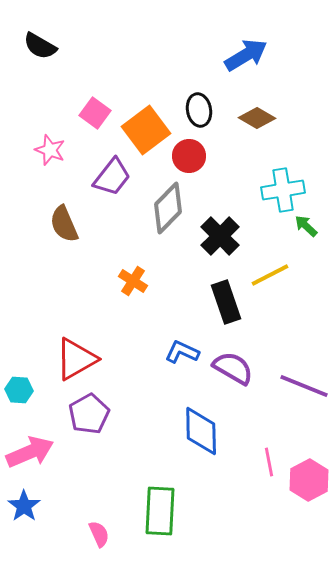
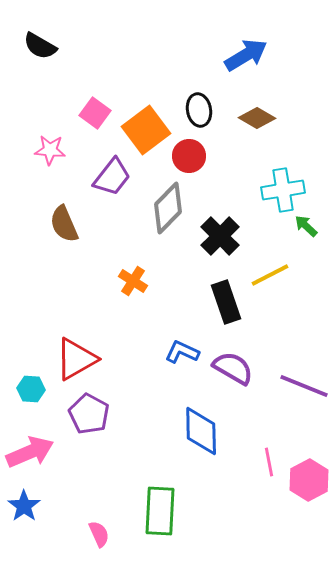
pink star: rotated 16 degrees counterclockwise
cyan hexagon: moved 12 px right, 1 px up
purple pentagon: rotated 15 degrees counterclockwise
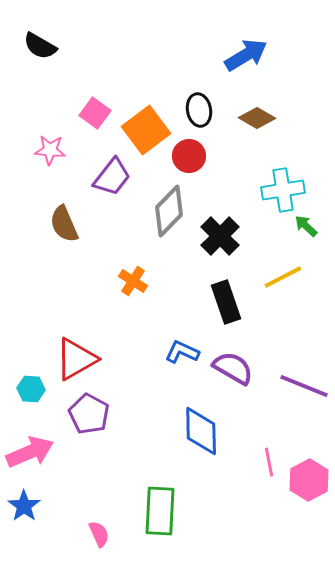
gray diamond: moved 1 px right, 3 px down
yellow line: moved 13 px right, 2 px down
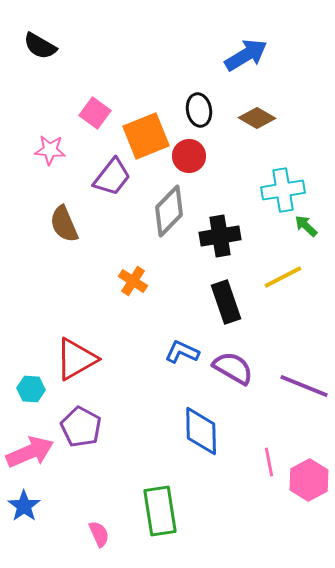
orange square: moved 6 px down; rotated 15 degrees clockwise
black cross: rotated 36 degrees clockwise
purple pentagon: moved 8 px left, 13 px down
green rectangle: rotated 12 degrees counterclockwise
